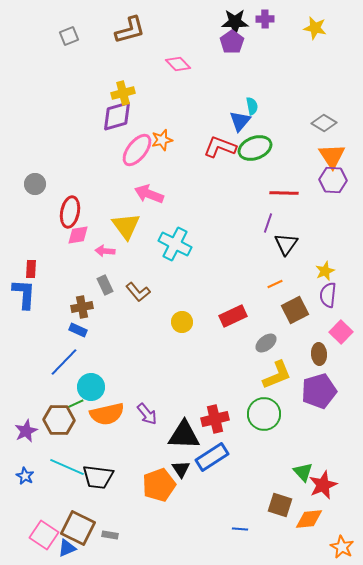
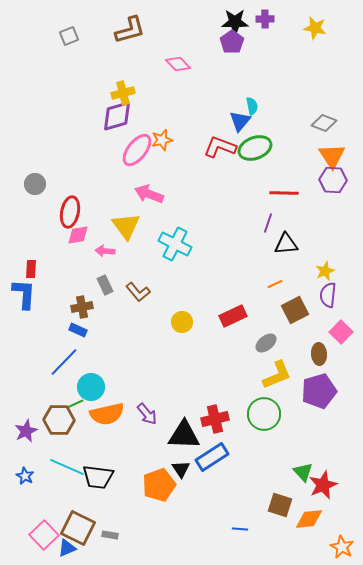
gray diamond at (324, 123): rotated 10 degrees counterclockwise
black triangle at (286, 244): rotated 50 degrees clockwise
pink square at (44, 535): rotated 12 degrees clockwise
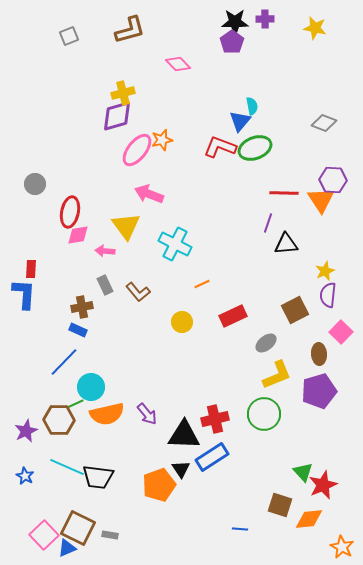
orange triangle at (332, 156): moved 11 px left, 44 px down
orange line at (275, 284): moved 73 px left
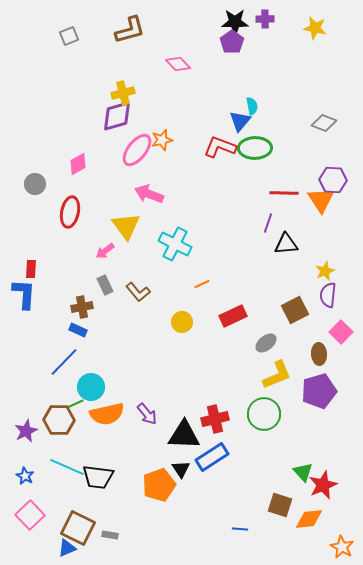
green ellipse at (255, 148): rotated 20 degrees clockwise
pink diamond at (78, 235): moved 71 px up; rotated 20 degrees counterclockwise
pink arrow at (105, 251): rotated 42 degrees counterclockwise
pink square at (44, 535): moved 14 px left, 20 px up
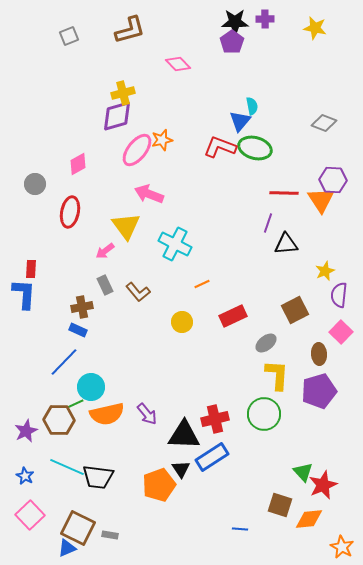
green ellipse at (255, 148): rotated 16 degrees clockwise
purple semicircle at (328, 295): moved 11 px right
yellow L-shape at (277, 375): rotated 64 degrees counterclockwise
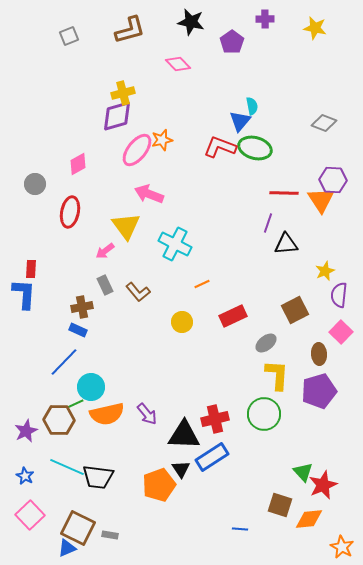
black star at (235, 22): moved 44 px left; rotated 12 degrees clockwise
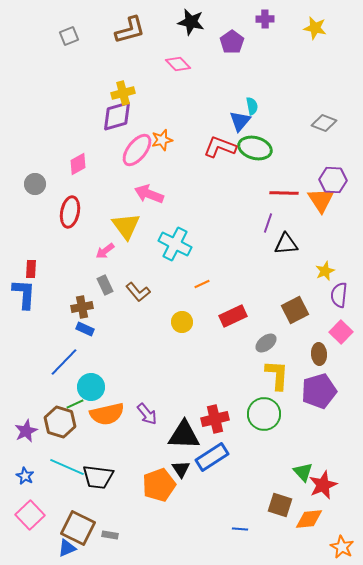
blue rectangle at (78, 330): moved 7 px right, 1 px up
brown hexagon at (59, 420): moved 1 px right, 2 px down; rotated 16 degrees clockwise
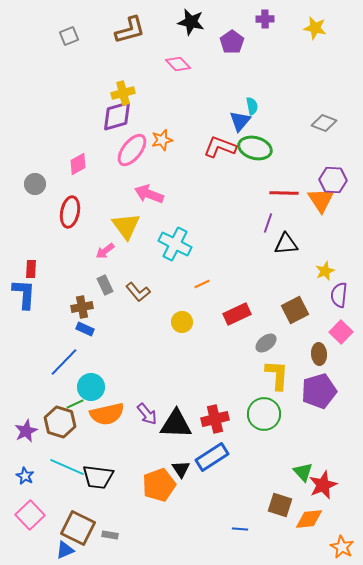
pink ellipse at (137, 150): moved 5 px left
red rectangle at (233, 316): moved 4 px right, 2 px up
black triangle at (184, 435): moved 8 px left, 11 px up
blue triangle at (67, 548): moved 2 px left, 2 px down
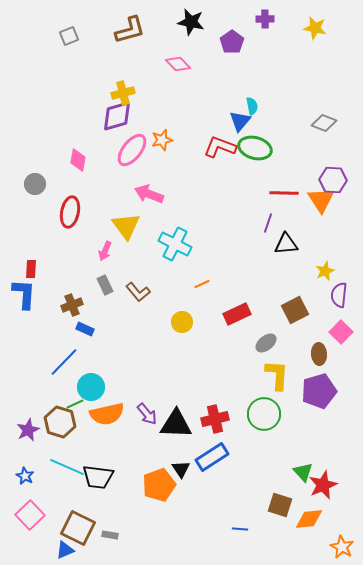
pink diamond at (78, 164): moved 4 px up; rotated 50 degrees counterclockwise
pink arrow at (105, 251): rotated 30 degrees counterclockwise
brown cross at (82, 307): moved 10 px left, 2 px up; rotated 10 degrees counterclockwise
purple star at (26, 431): moved 2 px right, 1 px up
